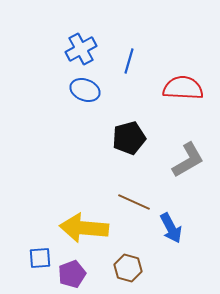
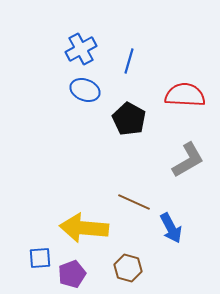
red semicircle: moved 2 px right, 7 px down
black pentagon: moved 19 px up; rotated 28 degrees counterclockwise
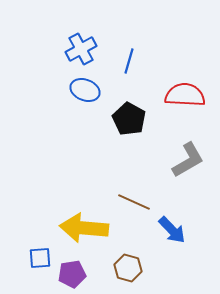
blue arrow: moved 1 px right, 2 px down; rotated 16 degrees counterclockwise
purple pentagon: rotated 12 degrees clockwise
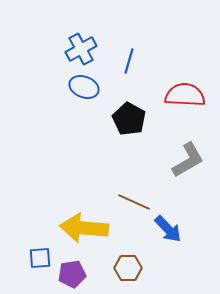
blue ellipse: moved 1 px left, 3 px up
blue arrow: moved 4 px left, 1 px up
brown hexagon: rotated 16 degrees counterclockwise
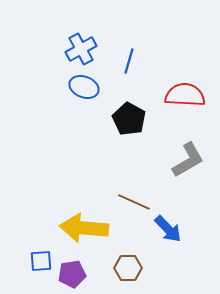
blue square: moved 1 px right, 3 px down
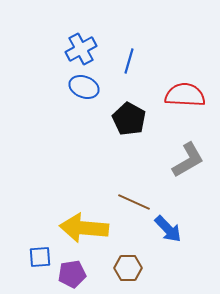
blue square: moved 1 px left, 4 px up
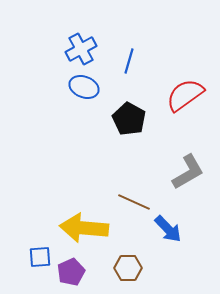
red semicircle: rotated 39 degrees counterclockwise
gray L-shape: moved 12 px down
purple pentagon: moved 1 px left, 2 px up; rotated 16 degrees counterclockwise
